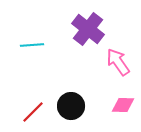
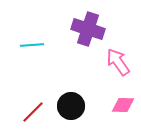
purple cross: rotated 20 degrees counterclockwise
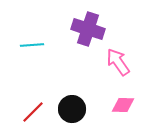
black circle: moved 1 px right, 3 px down
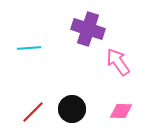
cyan line: moved 3 px left, 3 px down
pink diamond: moved 2 px left, 6 px down
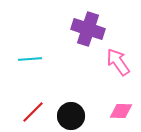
cyan line: moved 1 px right, 11 px down
black circle: moved 1 px left, 7 px down
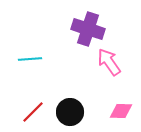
pink arrow: moved 9 px left
black circle: moved 1 px left, 4 px up
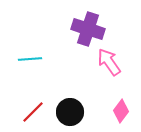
pink diamond: rotated 55 degrees counterclockwise
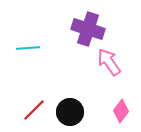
cyan line: moved 2 px left, 11 px up
red line: moved 1 px right, 2 px up
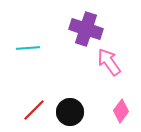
purple cross: moved 2 px left
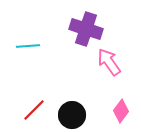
cyan line: moved 2 px up
black circle: moved 2 px right, 3 px down
